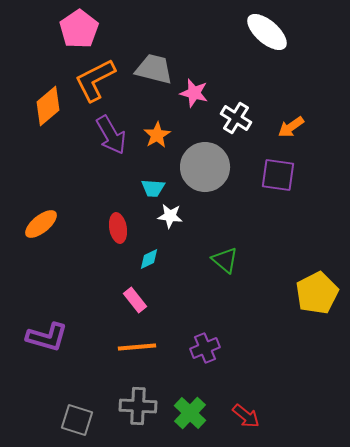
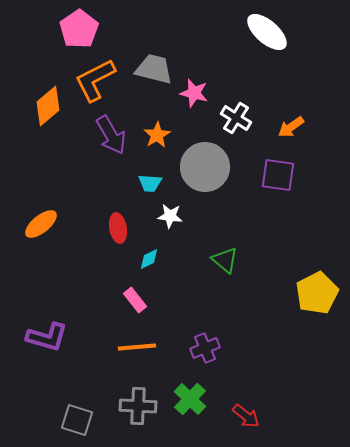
cyan trapezoid: moved 3 px left, 5 px up
green cross: moved 14 px up
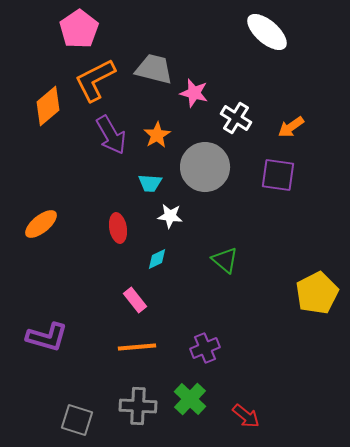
cyan diamond: moved 8 px right
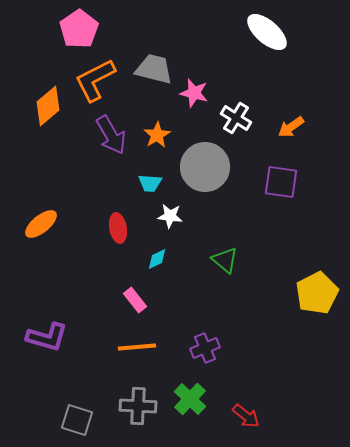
purple square: moved 3 px right, 7 px down
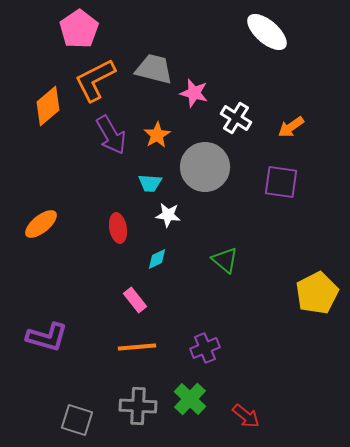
white star: moved 2 px left, 1 px up
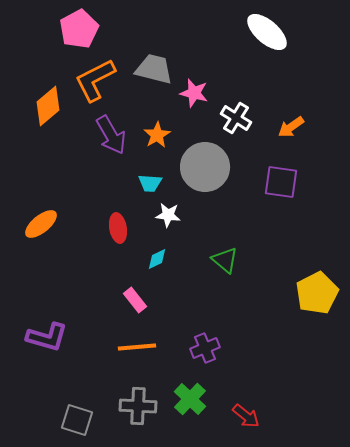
pink pentagon: rotated 6 degrees clockwise
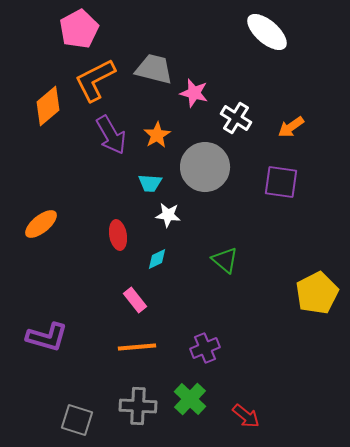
red ellipse: moved 7 px down
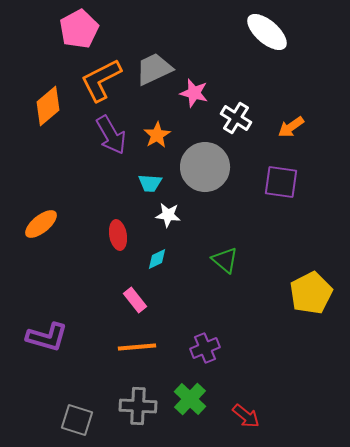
gray trapezoid: rotated 39 degrees counterclockwise
orange L-shape: moved 6 px right
yellow pentagon: moved 6 px left
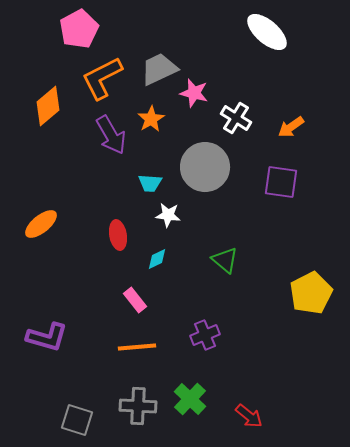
gray trapezoid: moved 5 px right
orange L-shape: moved 1 px right, 2 px up
orange star: moved 6 px left, 16 px up
purple cross: moved 13 px up
red arrow: moved 3 px right
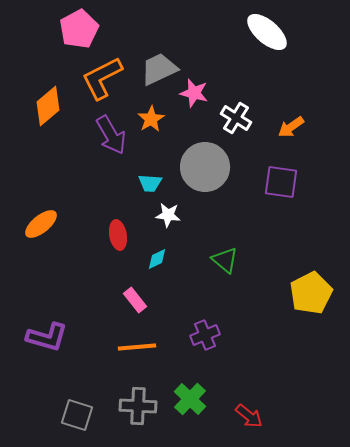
gray square: moved 5 px up
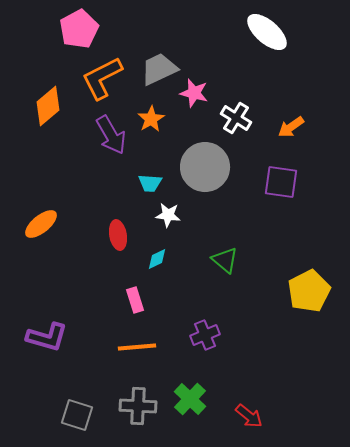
yellow pentagon: moved 2 px left, 2 px up
pink rectangle: rotated 20 degrees clockwise
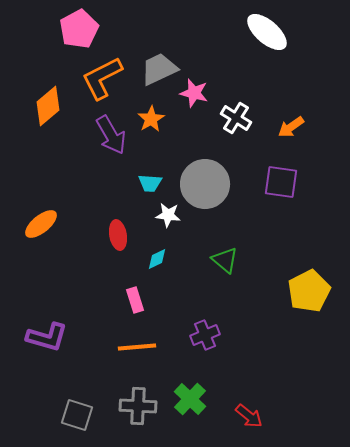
gray circle: moved 17 px down
